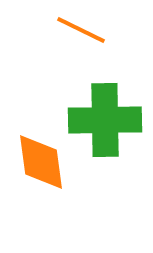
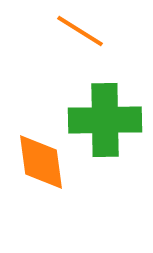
orange line: moved 1 px left, 1 px down; rotated 6 degrees clockwise
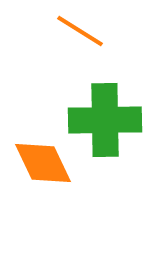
orange diamond: moved 2 px right, 1 px down; rotated 18 degrees counterclockwise
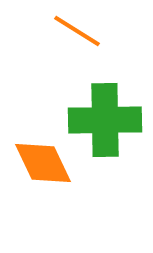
orange line: moved 3 px left
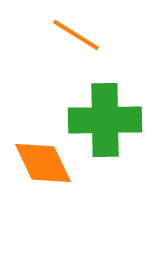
orange line: moved 1 px left, 4 px down
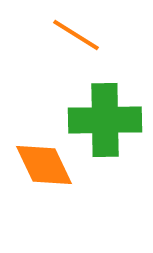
orange diamond: moved 1 px right, 2 px down
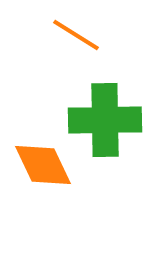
orange diamond: moved 1 px left
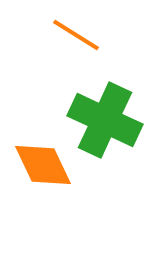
green cross: rotated 26 degrees clockwise
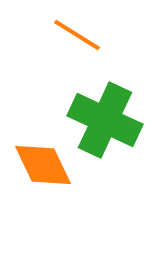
orange line: moved 1 px right
